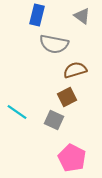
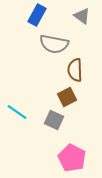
blue rectangle: rotated 15 degrees clockwise
brown semicircle: rotated 75 degrees counterclockwise
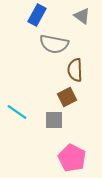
gray square: rotated 24 degrees counterclockwise
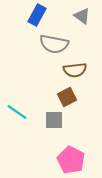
brown semicircle: rotated 95 degrees counterclockwise
pink pentagon: moved 1 px left, 2 px down
